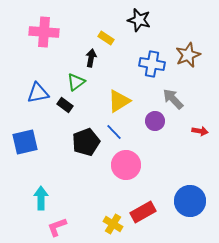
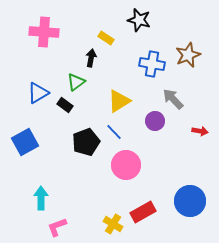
blue triangle: rotated 20 degrees counterclockwise
blue square: rotated 16 degrees counterclockwise
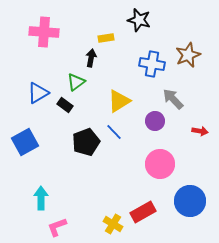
yellow rectangle: rotated 42 degrees counterclockwise
pink circle: moved 34 px right, 1 px up
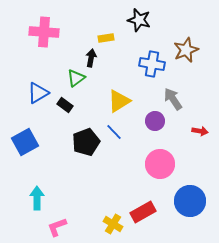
brown star: moved 2 px left, 5 px up
green triangle: moved 4 px up
gray arrow: rotated 10 degrees clockwise
cyan arrow: moved 4 px left
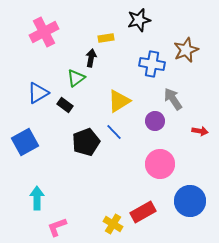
black star: rotated 30 degrees counterclockwise
pink cross: rotated 32 degrees counterclockwise
